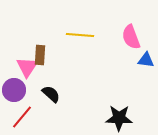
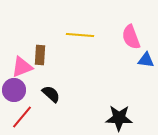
pink triangle: moved 5 px left; rotated 35 degrees clockwise
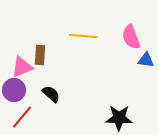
yellow line: moved 3 px right, 1 px down
